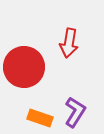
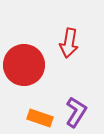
red circle: moved 2 px up
purple L-shape: moved 1 px right
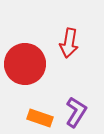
red circle: moved 1 px right, 1 px up
